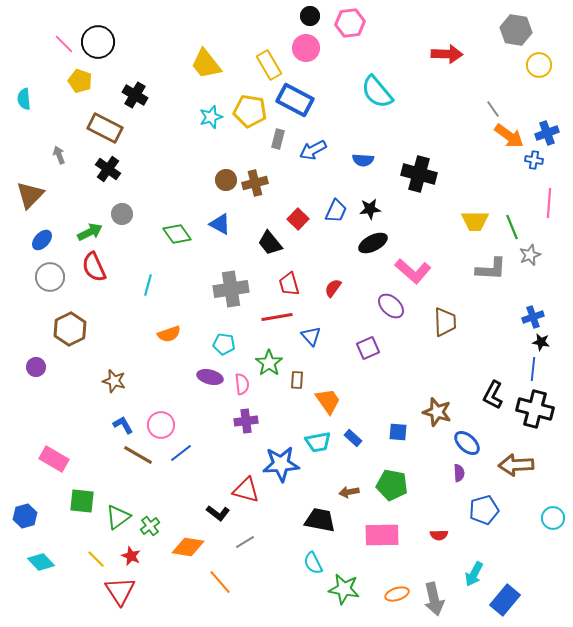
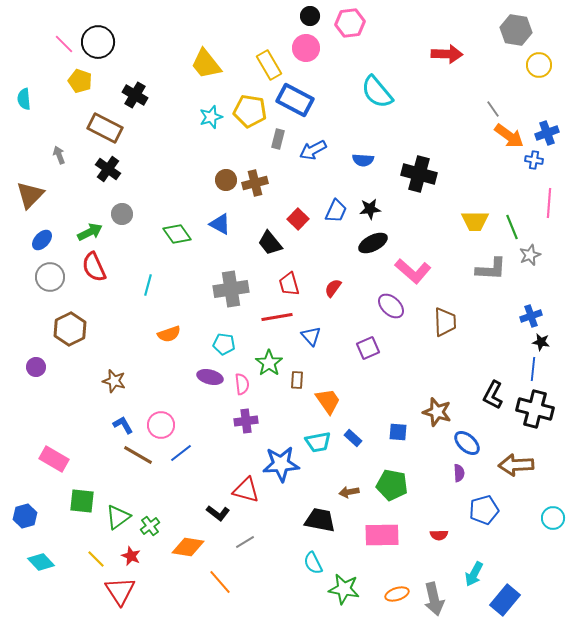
blue cross at (533, 317): moved 2 px left, 1 px up
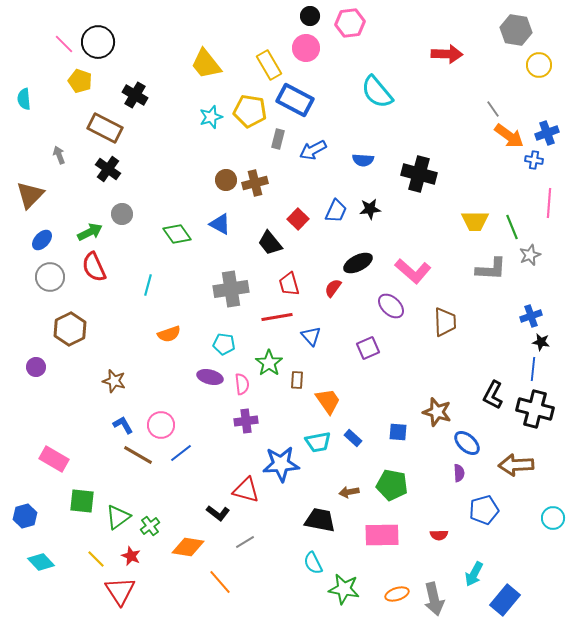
black ellipse at (373, 243): moved 15 px left, 20 px down
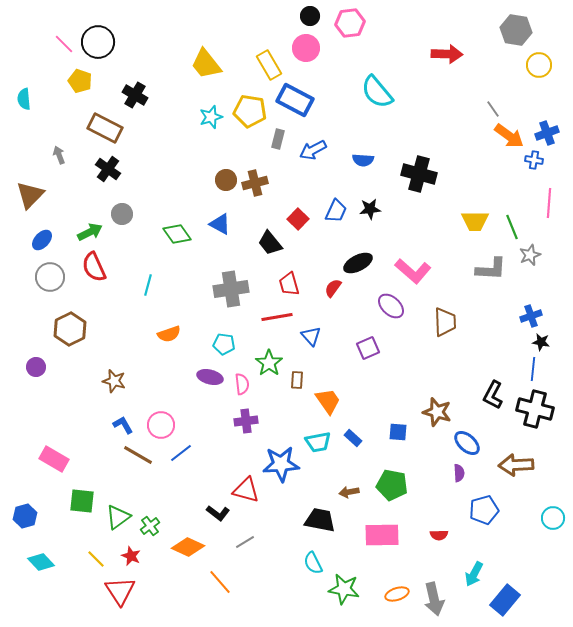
orange diamond at (188, 547): rotated 16 degrees clockwise
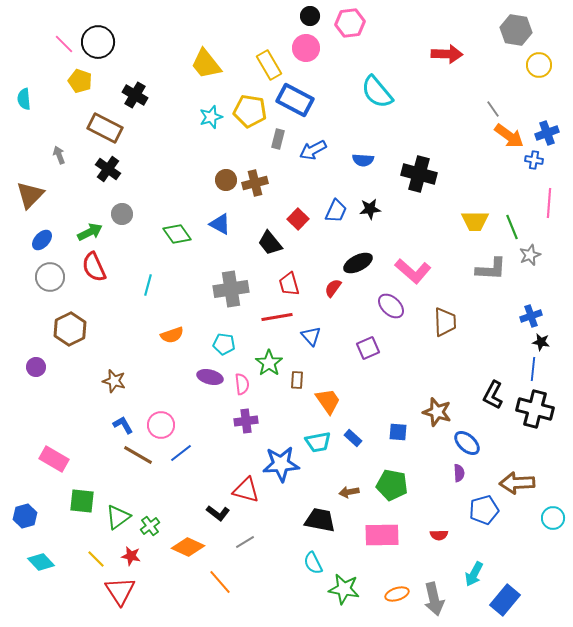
orange semicircle at (169, 334): moved 3 px right, 1 px down
brown arrow at (516, 465): moved 1 px right, 18 px down
red star at (131, 556): rotated 12 degrees counterclockwise
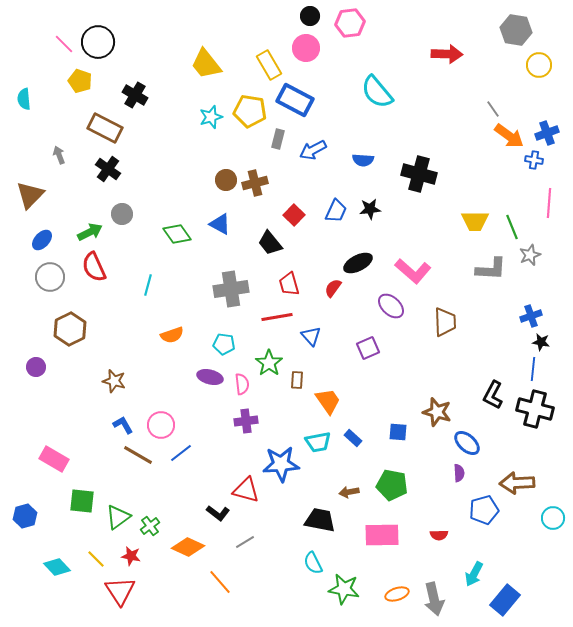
red square at (298, 219): moved 4 px left, 4 px up
cyan diamond at (41, 562): moved 16 px right, 5 px down
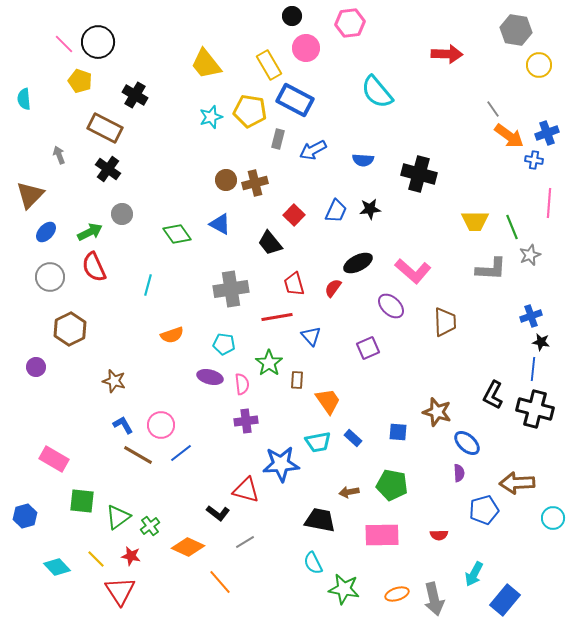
black circle at (310, 16): moved 18 px left
blue ellipse at (42, 240): moved 4 px right, 8 px up
red trapezoid at (289, 284): moved 5 px right
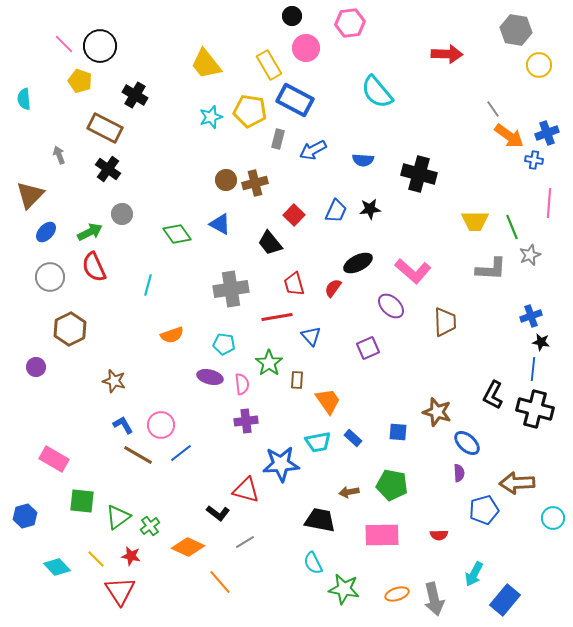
black circle at (98, 42): moved 2 px right, 4 px down
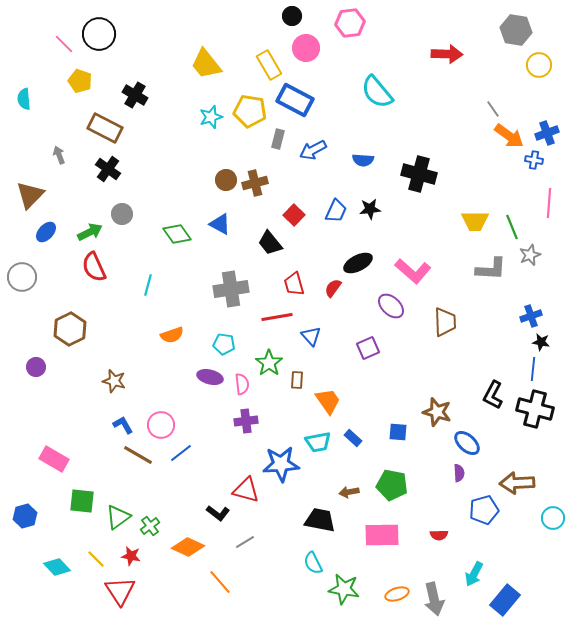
black circle at (100, 46): moved 1 px left, 12 px up
gray circle at (50, 277): moved 28 px left
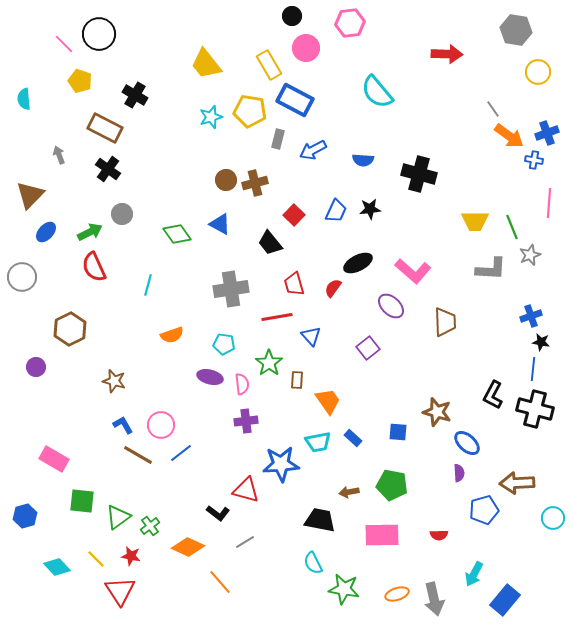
yellow circle at (539, 65): moved 1 px left, 7 px down
purple square at (368, 348): rotated 15 degrees counterclockwise
